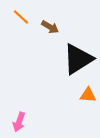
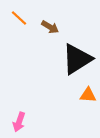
orange line: moved 2 px left, 1 px down
black triangle: moved 1 px left
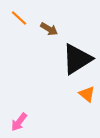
brown arrow: moved 1 px left, 2 px down
orange triangle: moved 1 px left, 1 px up; rotated 36 degrees clockwise
pink arrow: rotated 18 degrees clockwise
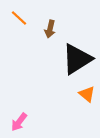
brown arrow: moved 1 px right; rotated 72 degrees clockwise
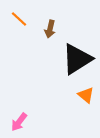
orange line: moved 1 px down
orange triangle: moved 1 px left, 1 px down
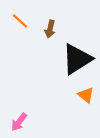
orange line: moved 1 px right, 2 px down
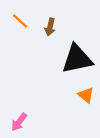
brown arrow: moved 2 px up
black triangle: rotated 20 degrees clockwise
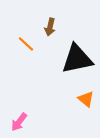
orange line: moved 6 px right, 23 px down
orange triangle: moved 4 px down
